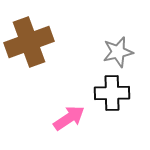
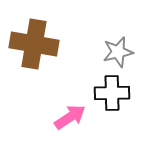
brown cross: moved 5 px right, 2 px down; rotated 30 degrees clockwise
pink arrow: moved 1 px right, 1 px up
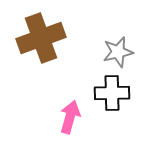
brown cross: moved 7 px right, 6 px up; rotated 30 degrees counterclockwise
pink arrow: rotated 40 degrees counterclockwise
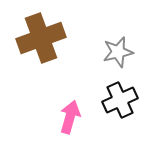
black cross: moved 8 px right, 7 px down; rotated 24 degrees counterclockwise
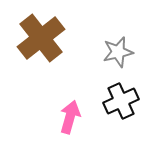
brown cross: rotated 18 degrees counterclockwise
black cross: moved 1 px right, 1 px down
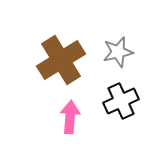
brown cross: moved 20 px right, 22 px down; rotated 6 degrees clockwise
pink arrow: rotated 12 degrees counterclockwise
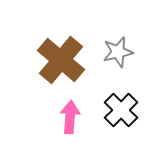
brown cross: rotated 18 degrees counterclockwise
black cross: moved 9 px down; rotated 20 degrees counterclockwise
